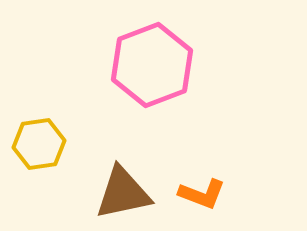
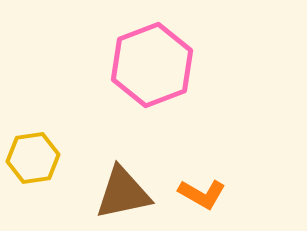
yellow hexagon: moved 6 px left, 14 px down
orange L-shape: rotated 9 degrees clockwise
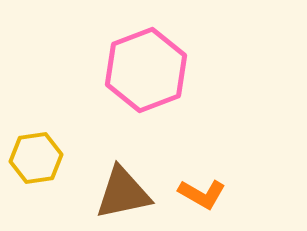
pink hexagon: moved 6 px left, 5 px down
yellow hexagon: moved 3 px right
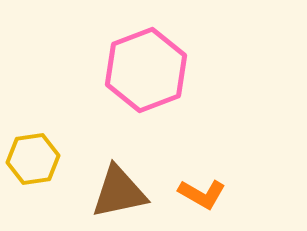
yellow hexagon: moved 3 px left, 1 px down
brown triangle: moved 4 px left, 1 px up
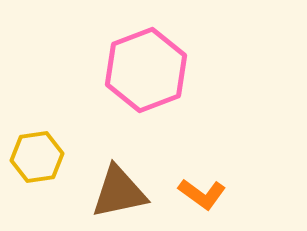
yellow hexagon: moved 4 px right, 2 px up
orange L-shape: rotated 6 degrees clockwise
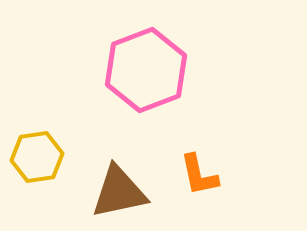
orange L-shape: moved 3 px left, 19 px up; rotated 42 degrees clockwise
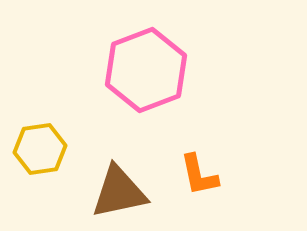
yellow hexagon: moved 3 px right, 8 px up
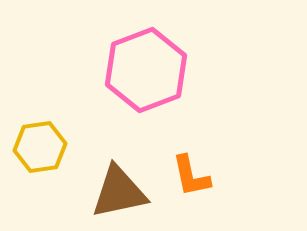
yellow hexagon: moved 2 px up
orange L-shape: moved 8 px left, 1 px down
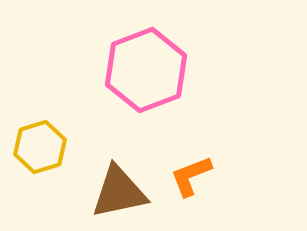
yellow hexagon: rotated 9 degrees counterclockwise
orange L-shape: rotated 81 degrees clockwise
